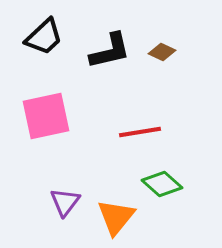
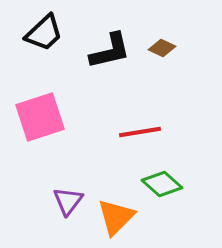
black trapezoid: moved 4 px up
brown diamond: moved 4 px up
pink square: moved 6 px left, 1 px down; rotated 6 degrees counterclockwise
purple triangle: moved 3 px right, 1 px up
orange triangle: rotated 6 degrees clockwise
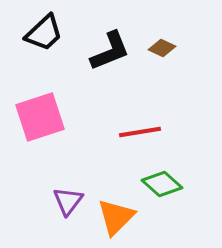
black L-shape: rotated 9 degrees counterclockwise
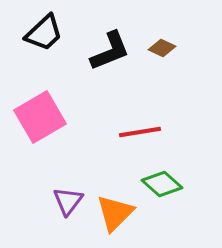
pink square: rotated 12 degrees counterclockwise
orange triangle: moved 1 px left, 4 px up
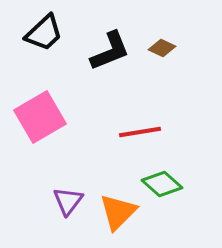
orange triangle: moved 3 px right, 1 px up
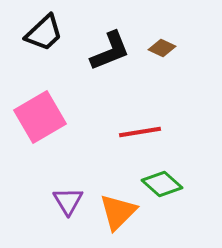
purple triangle: rotated 8 degrees counterclockwise
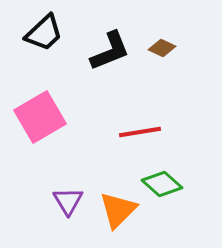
orange triangle: moved 2 px up
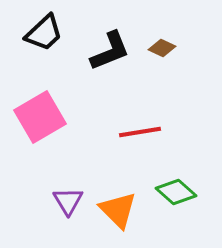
green diamond: moved 14 px right, 8 px down
orange triangle: rotated 30 degrees counterclockwise
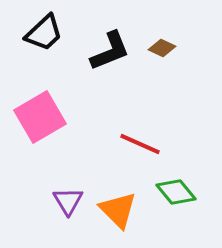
red line: moved 12 px down; rotated 33 degrees clockwise
green diamond: rotated 9 degrees clockwise
